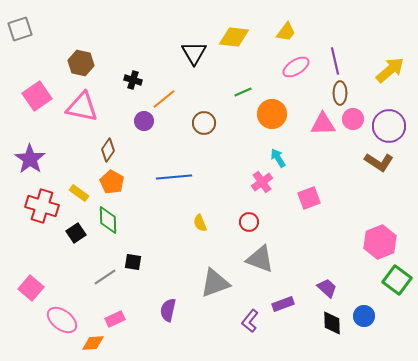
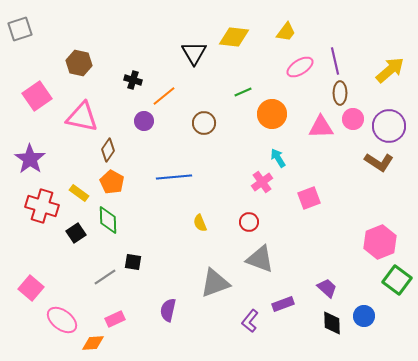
brown hexagon at (81, 63): moved 2 px left
pink ellipse at (296, 67): moved 4 px right
orange line at (164, 99): moved 3 px up
pink triangle at (82, 107): moved 10 px down
pink triangle at (323, 124): moved 2 px left, 3 px down
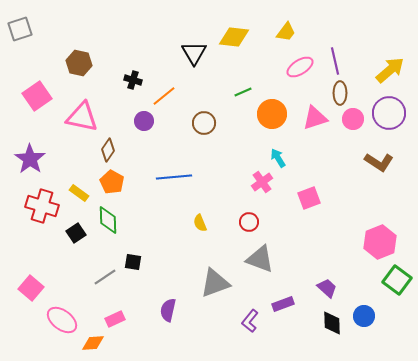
purple circle at (389, 126): moved 13 px up
pink triangle at (321, 127): moved 6 px left, 9 px up; rotated 16 degrees counterclockwise
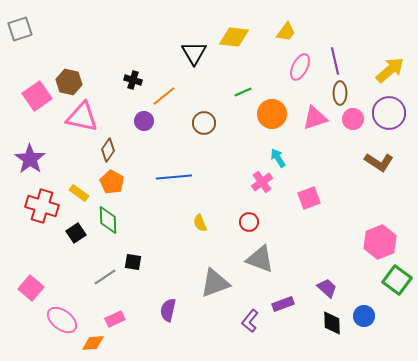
brown hexagon at (79, 63): moved 10 px left, 19 px down
pink ellipse at (300, 67): rotated 32 degrees counterclockwise
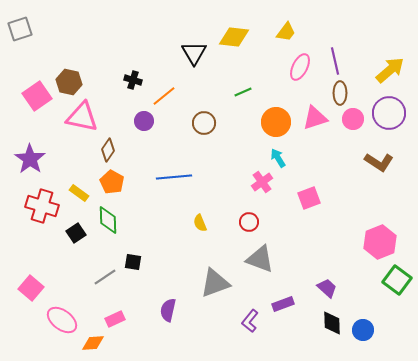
orange circle at (272, 114): moved 4 px right, 8 px down
blue circle at (364, 316): moved 1 px left, 14 px down
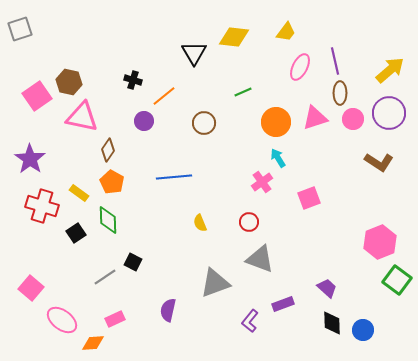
black square at (133, 262): rotated 18 degrees clockwise
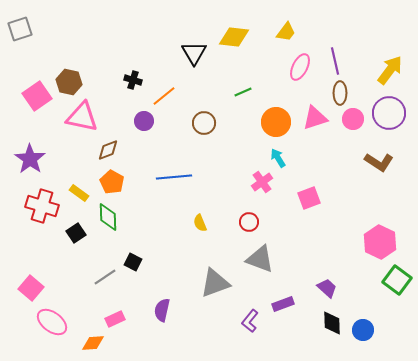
yellow arrow at (390, 70): rotated 12 degrees counterclockwise
brown diamond at (108, 150): rotated 35 degrees clockwise
green diamond at (108, 220): moved 3 px up
pink hexagon at (380, 242): rotated 12 degrees counterclockwise
purple semicircle at (168, 310): moved 6 px left
pink ellipse at (62, 320): moved 10 px left, 2 px down
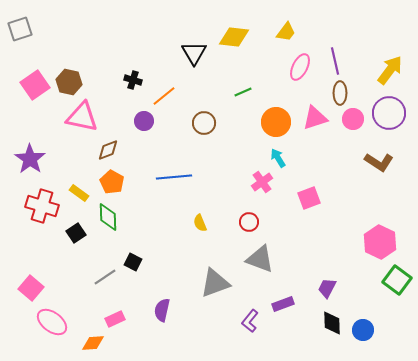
pink square at (37, 96): moved 2 px left, 11 px up
purple trapezoid at (327, 288): rotated 105 degrees counterclockwise
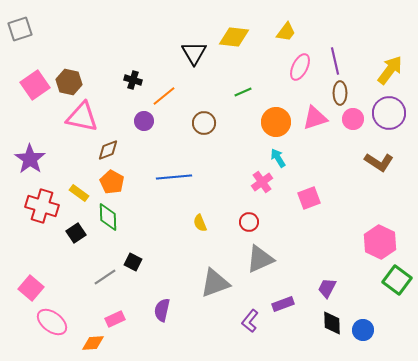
gray triangle at (260, 259): rotated 44 degrees counterclockwise
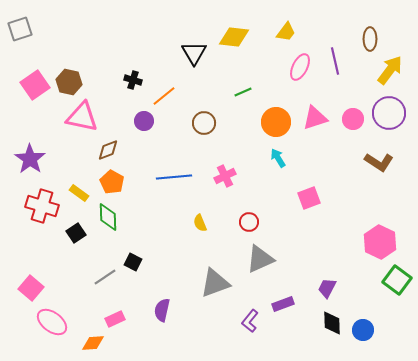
brown ellipse at (340, 93): moved 30 px right, 54 px up
pink cross at (262, 182): moved 37 px left, 6 px up; rotated 10 degrees clockwise
